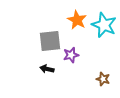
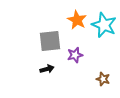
purple star: moved 4 px right
black arrow: rotated 152 degrees clockwise
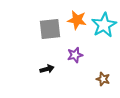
orange star: rotated 18 degrees counterclockwise
cyan star: rotated 20 degrees clockwise
gray square: moved 12 px up
